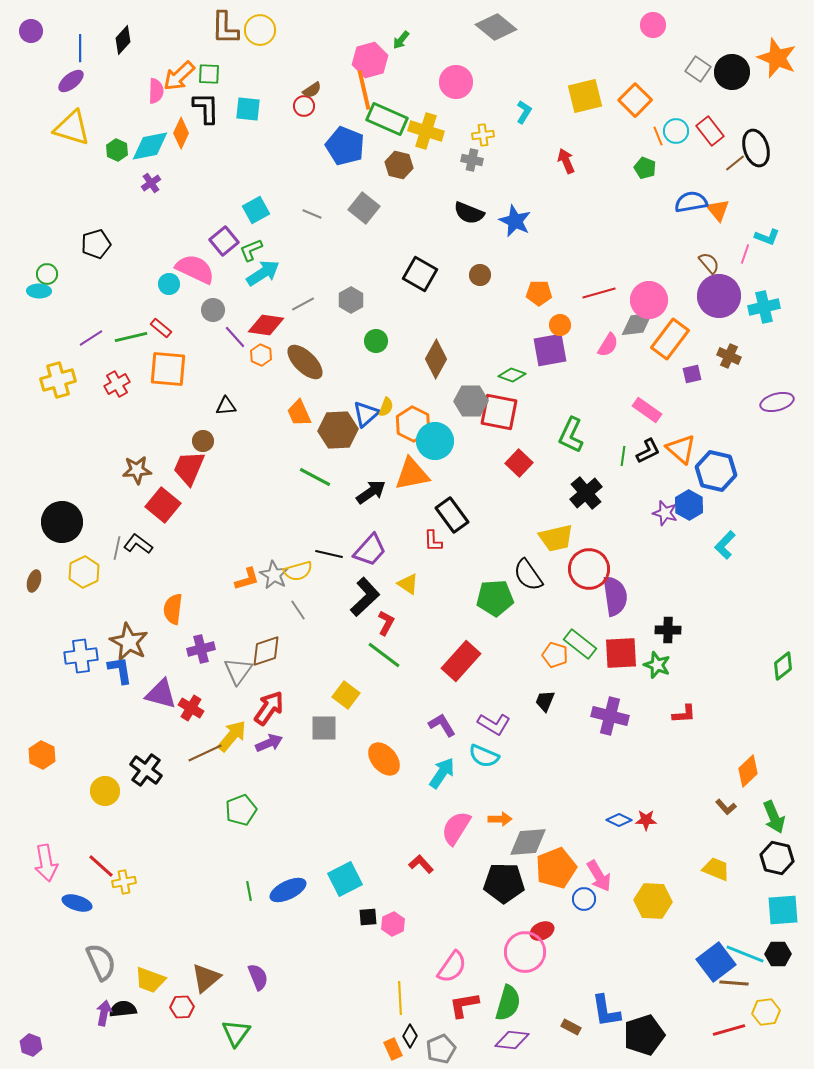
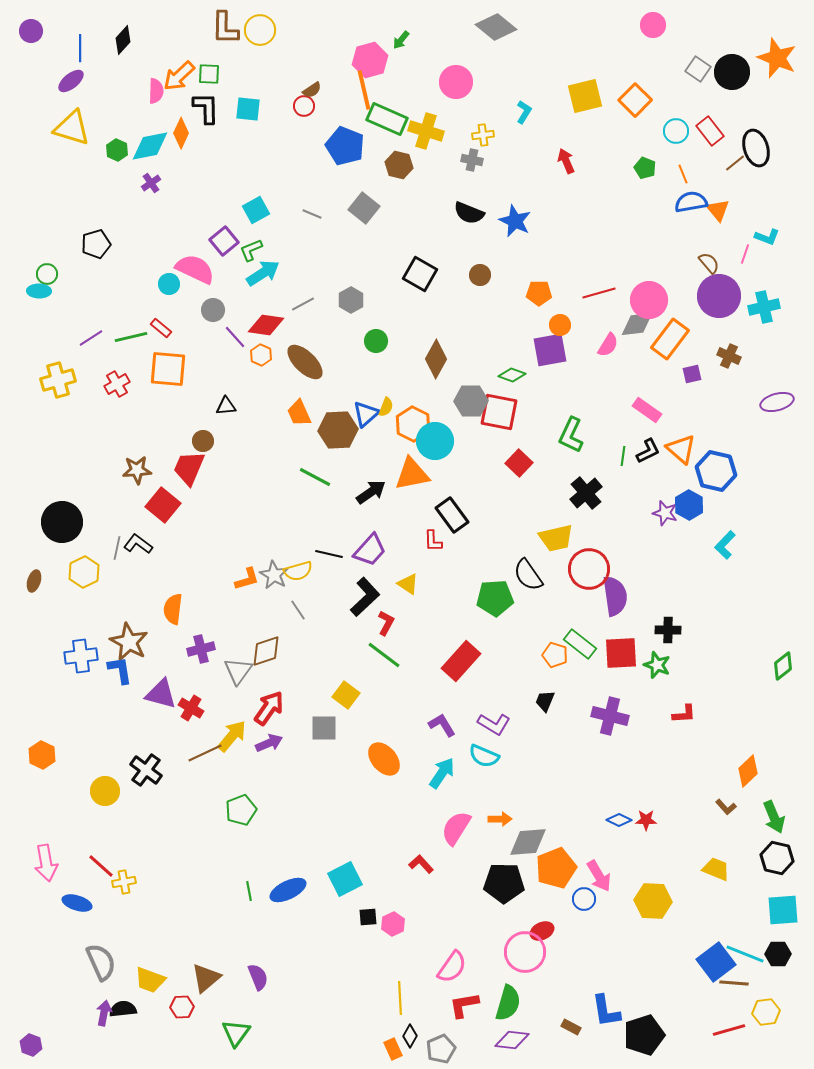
orange line at (658, 136): moved 25 px right, 38 px down
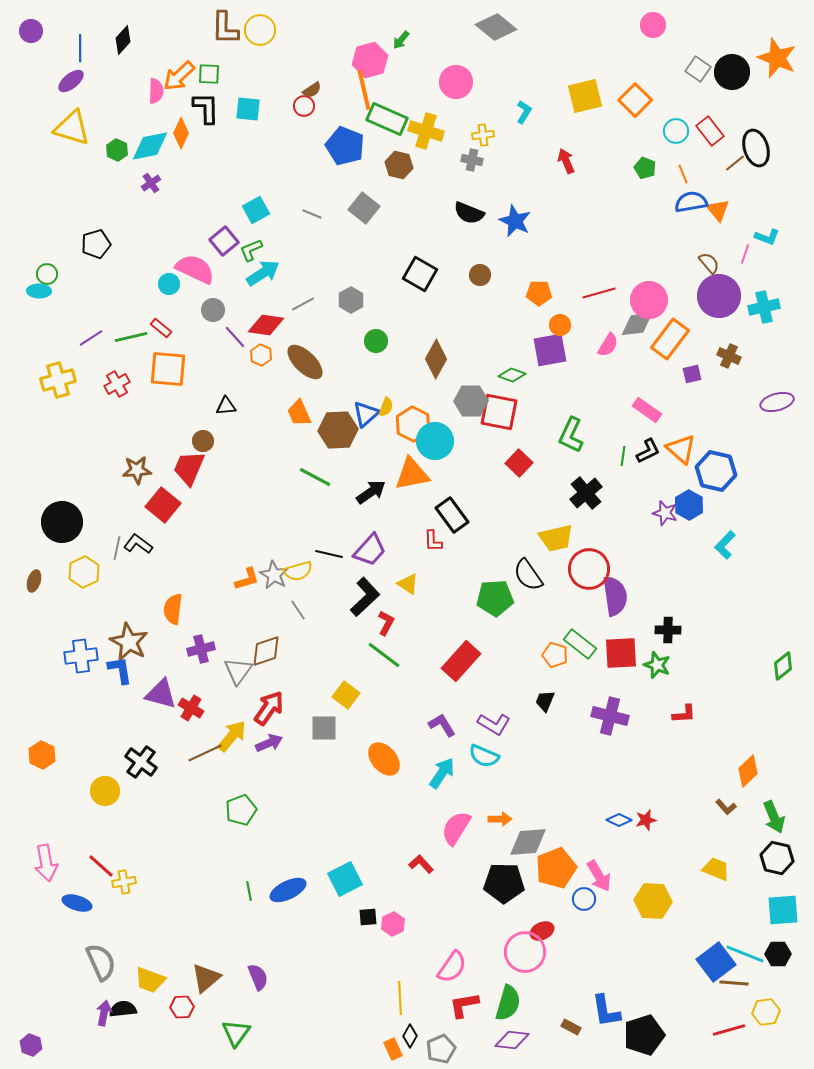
black cross at (146, 770): moved 5 px left, 8 px up
red star at (646, 820): rotated 15 degrees counterclockwise
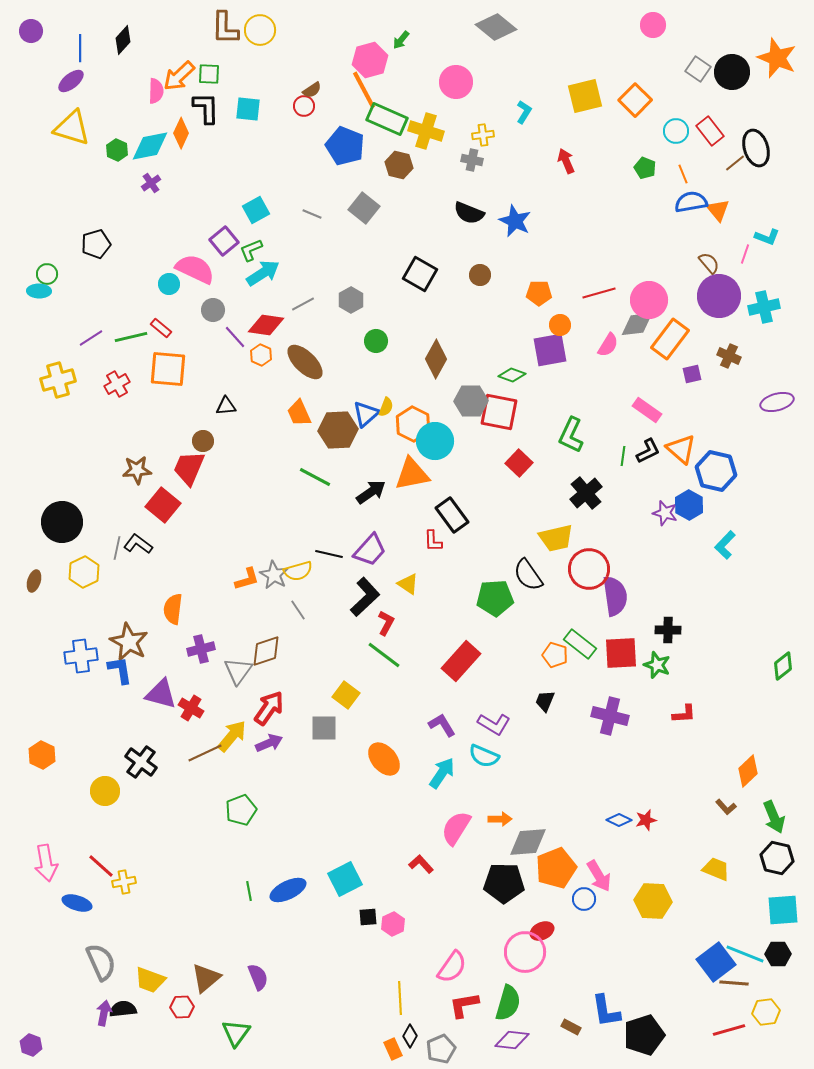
orange line at (364, 90): rotated 15 degrees counterclockwise
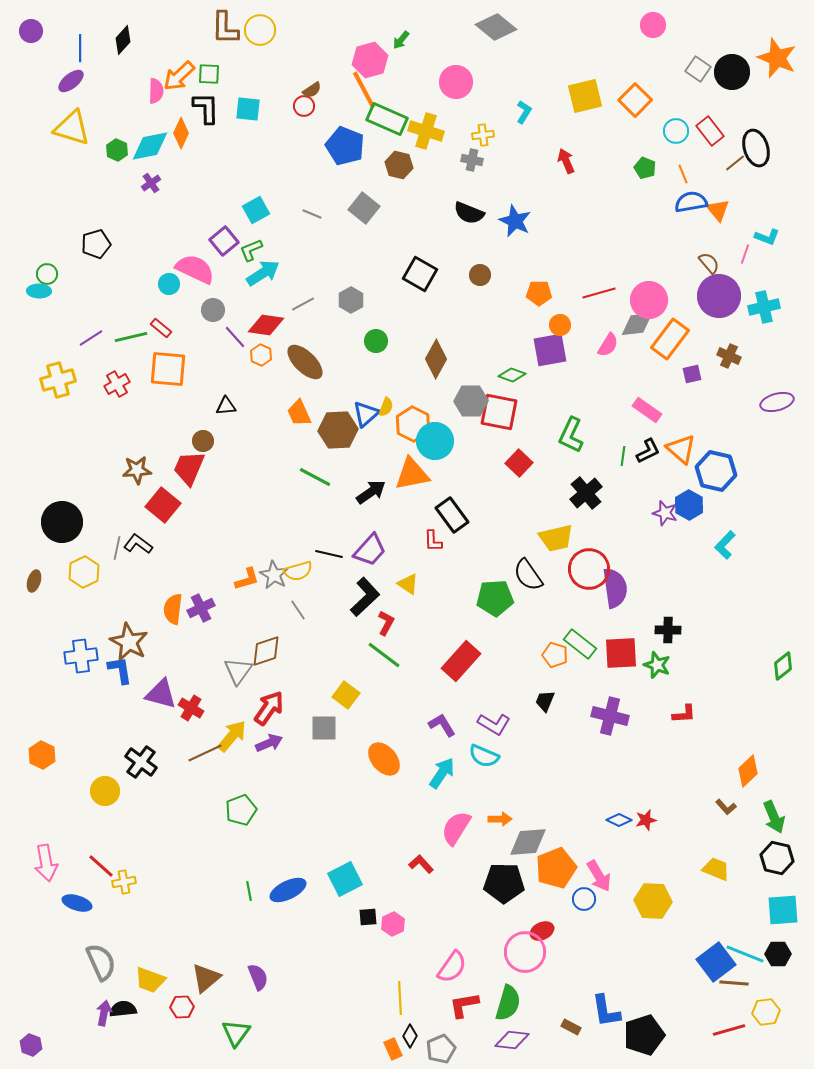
purple semicircle at (615, 596): moved 8 px up
purple cross at (201, 649): moved 41 px up; rotated 12 degrees counterclockwise
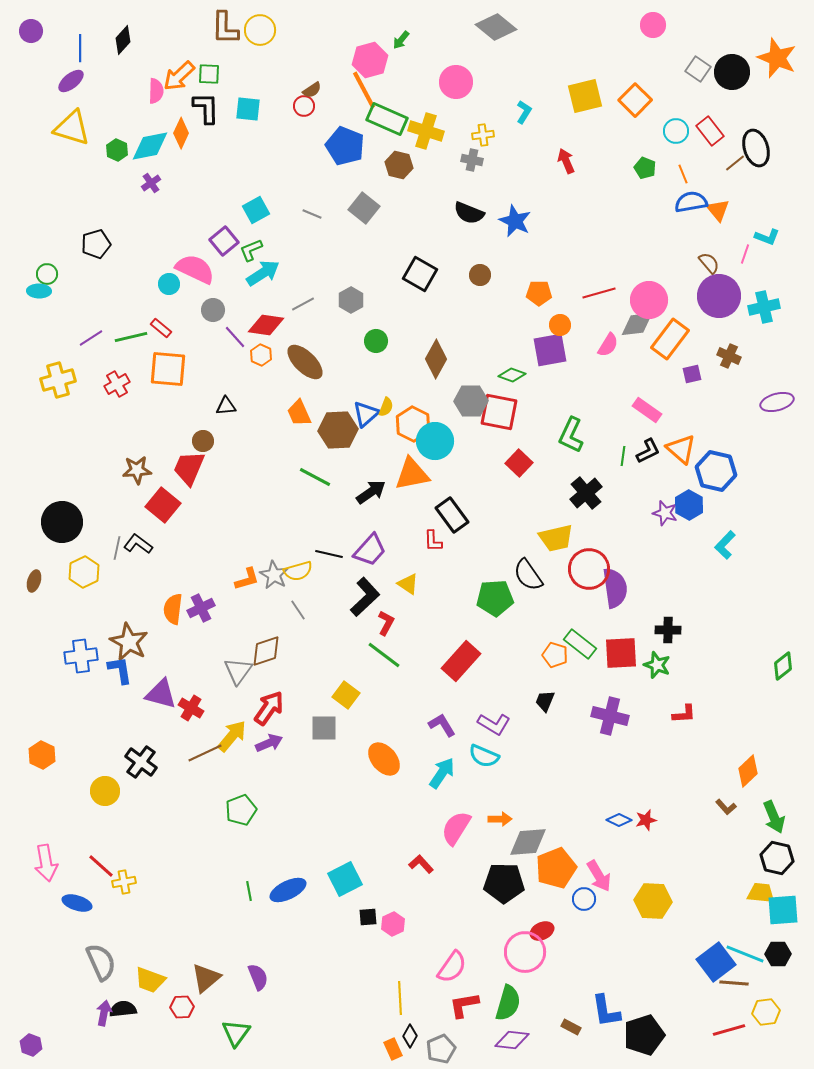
yellow trapezoid at (716, 869): moved 45 px right, 24 px down; rotated 16 degrees counterclockwise
